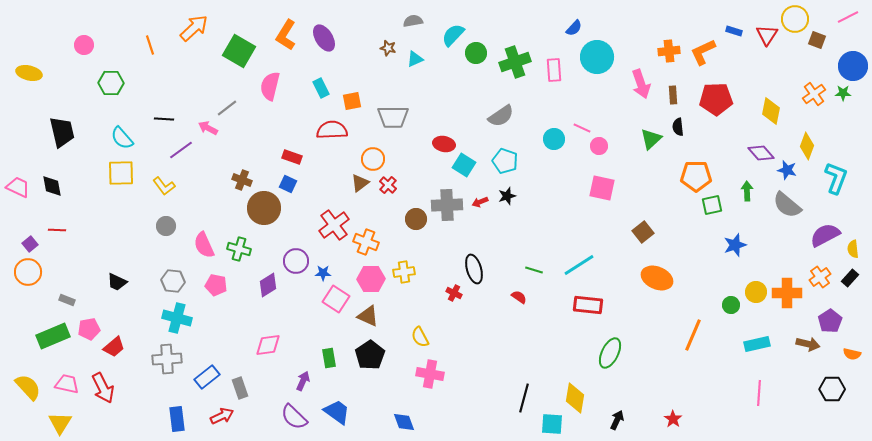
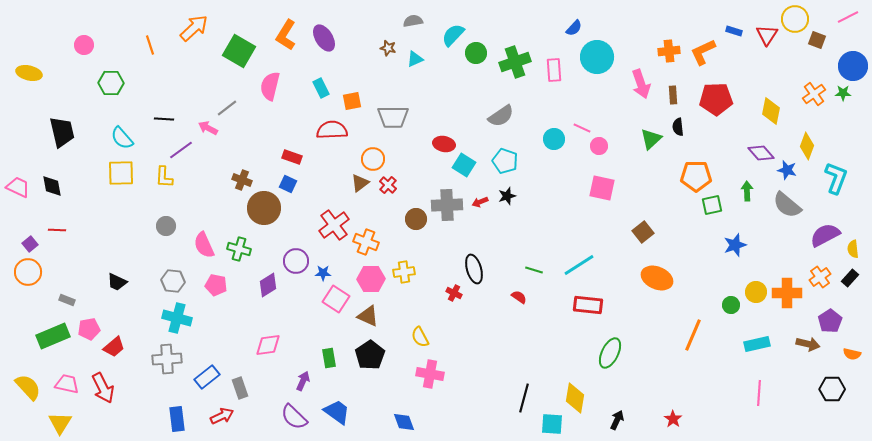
yellow L-shape at (164, 186): moved 9 px up; rotated 40 degrees clockwise
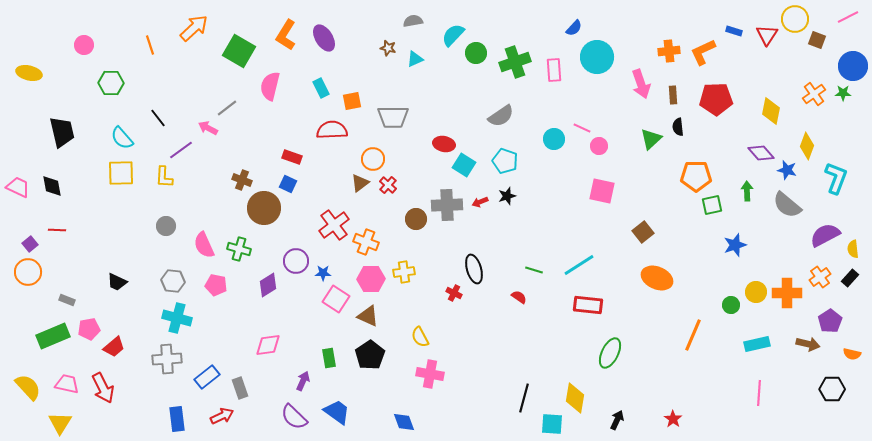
black line at (164, 119): moved 6 px left, 1 px up; rotated 48 degrees clockwise
pink square at (602, 188): moved 3 px down
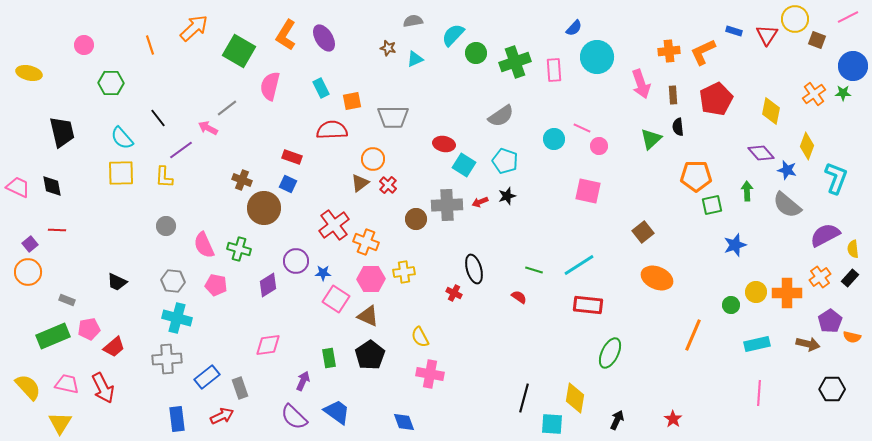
red pentagon at (716, 99): rotated 24 degrees counterclockwise
pink square at (602, 191): moved 14 px left
orange semicircle at (852, 354): moved 17 px up
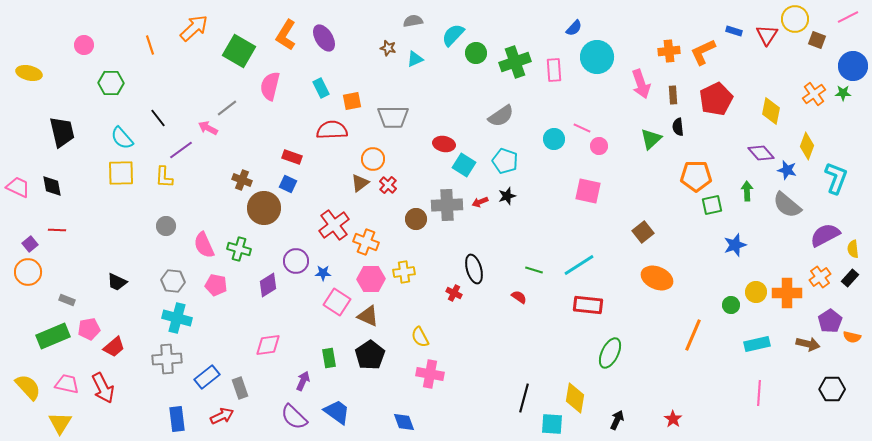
pink square at (336, 299): moved 1 px right, 3 px down
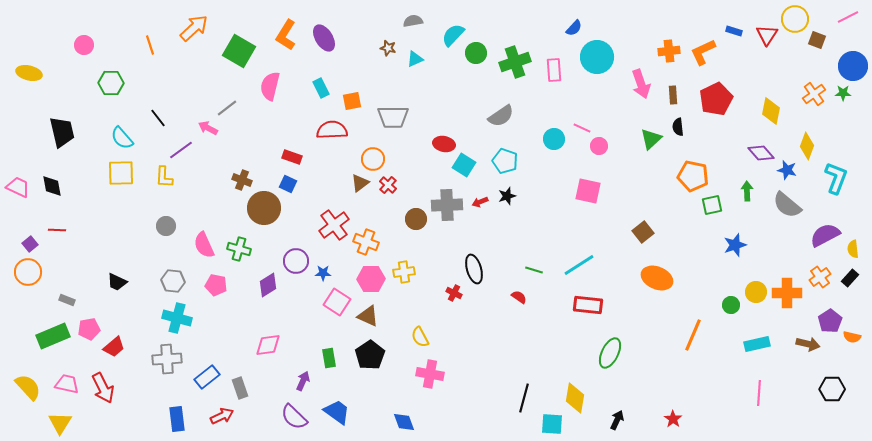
orange pentagon at (696, 176): moved 3 px left; rotated 12 degrees clockwise
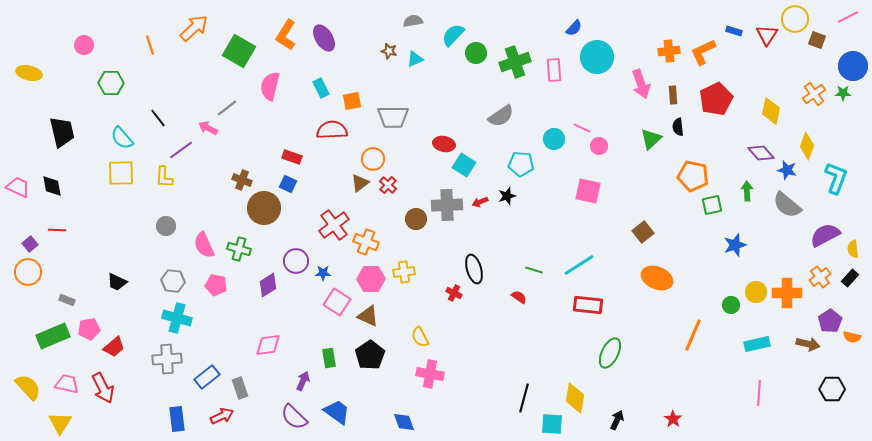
brown star at (388, 48): moved 1 px right, 3 px down
cyan pentagon at (505, 161): moved 16 px right, 3 px down; rotated 15 degrees counterclockwise
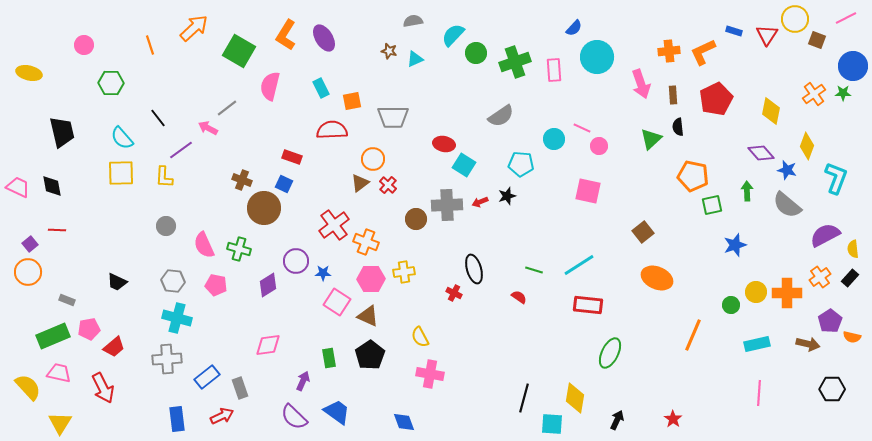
pink line at (848, 17): moved 2 px left, 1 px down
blue square at (288, 184): moved 4 px left
pink trapezoid at (67, 384): moved 8 px left, 11 px up
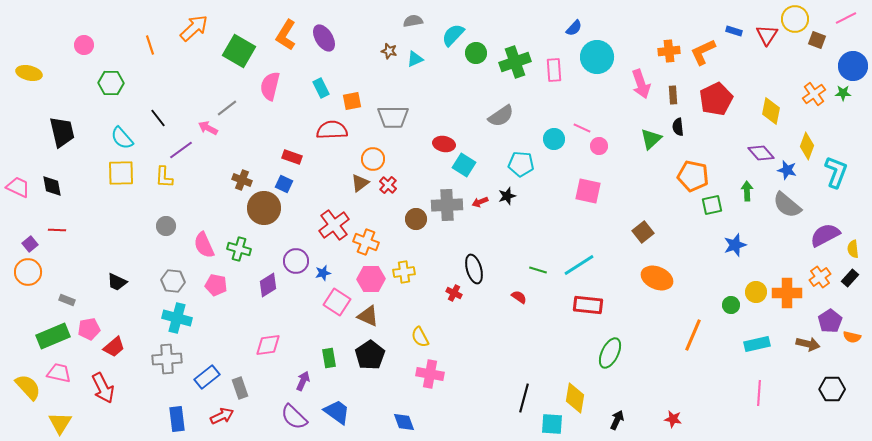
cyan L-shape at (836, 178): moved 6 px up
green line at (534, 270): moved 4 px right
blue star at (323, 273): rotated 14 degrees counterclockwise
red star at (673, 419): rotated 24 degrees counterclockwise
